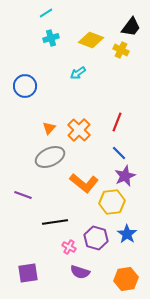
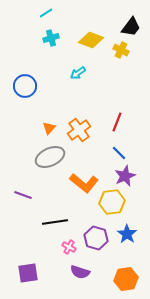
orange cross: rotated 10 degrees clockwise
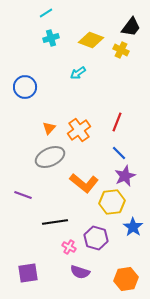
blue circle: moved 1 px down
blue star: moved 6 px right, 7 px up
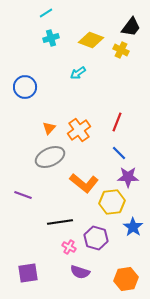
purple star: moved 3 px right, 1 px down; rotated 25 degrees clockwise
black line: moved 5 px right
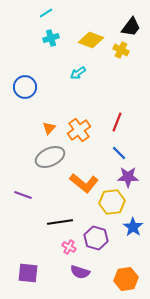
purple square: rotated 15 degrees clockwise
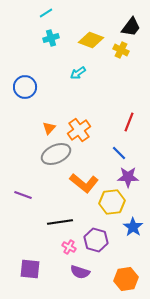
red line: moved 12 px right
gray ellipse: moved 6 px right, 3 px up
purple hexagon: moved 2 px down
purple square: moved 2 px right, 4 px up
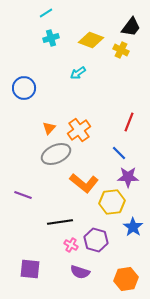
blue circle: moved 1 px left, 1 px down
pink cross: moved 2 px right, 2 px up
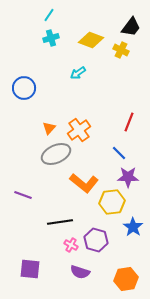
cyan line: moved 3 px right, 2 px down; rotated 24 degrees counterclockwise
